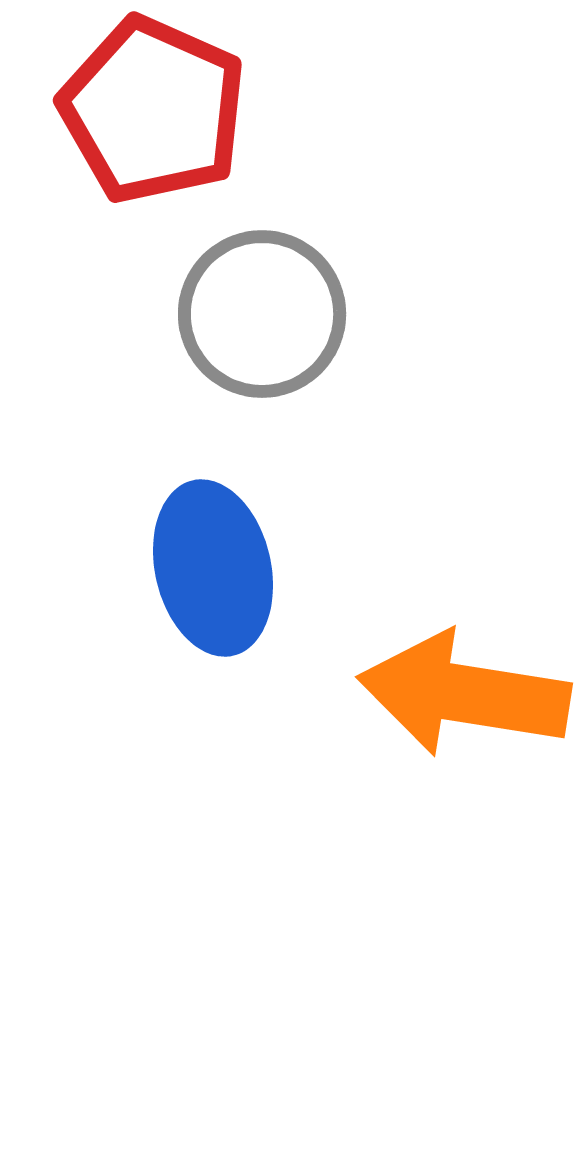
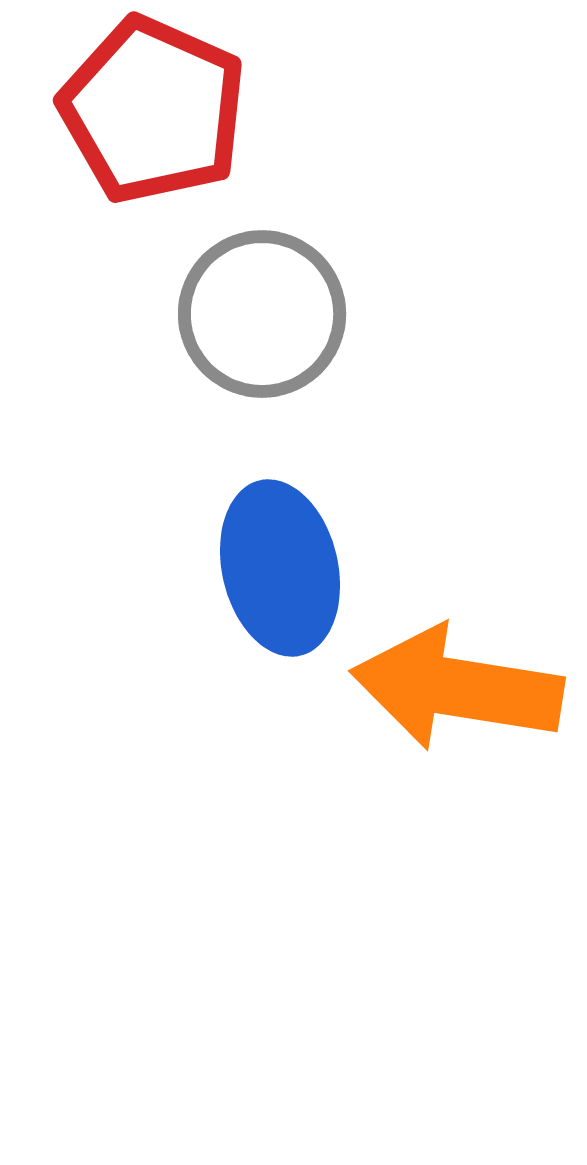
blue ellipse: moved 67 px right
orange arrow: moved 7 px left, 6 px up
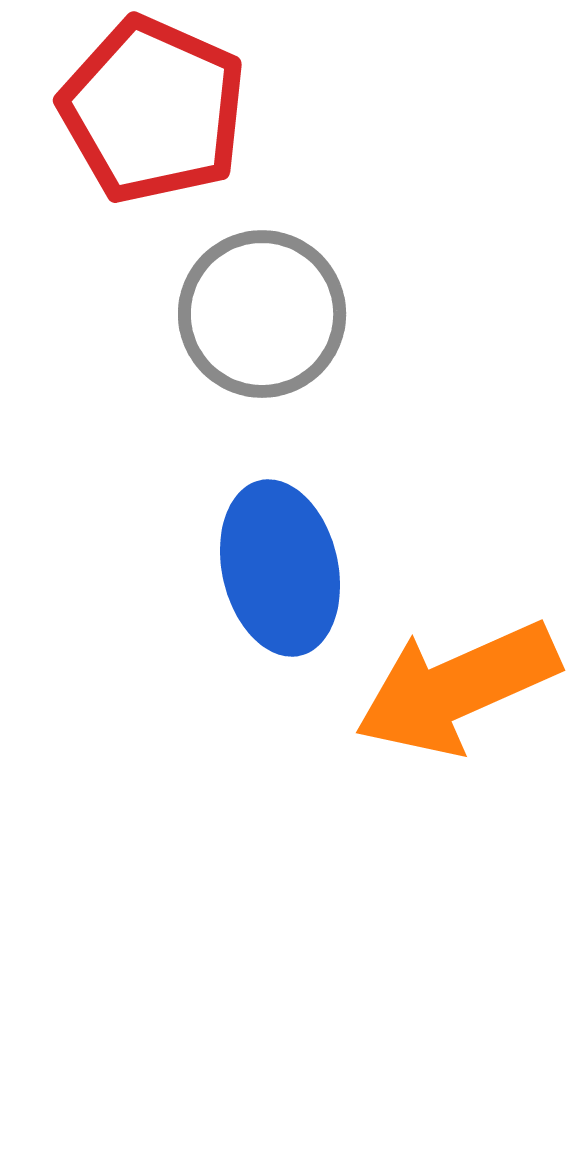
orange arrow: rotated 33 degrees counterclockwise
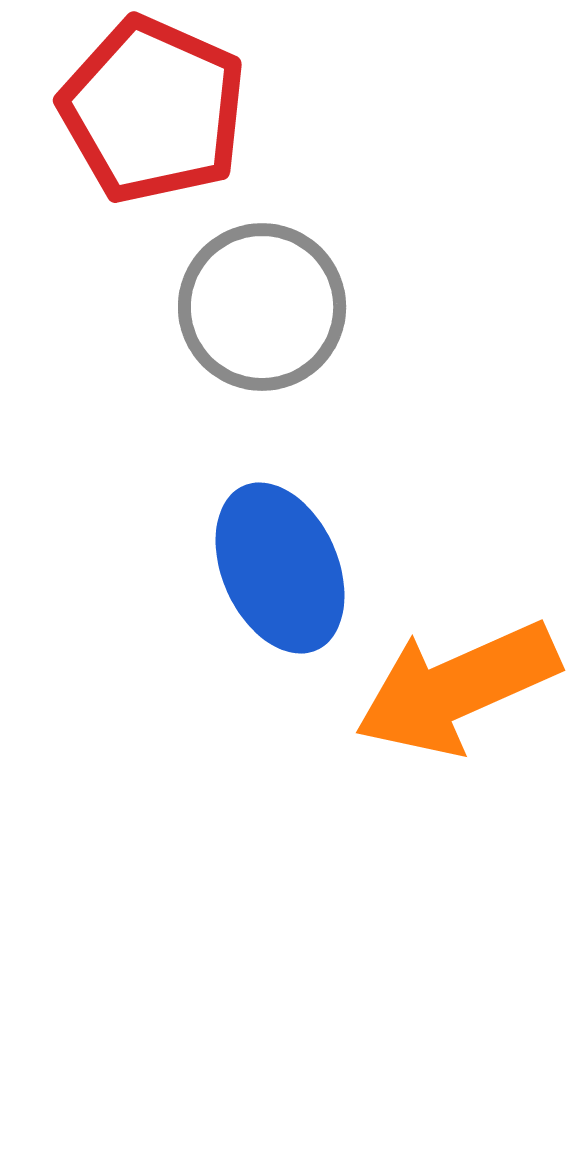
gray circle: moved 7 px up
blue ellipse: rotated 11 degrees counterclockwise
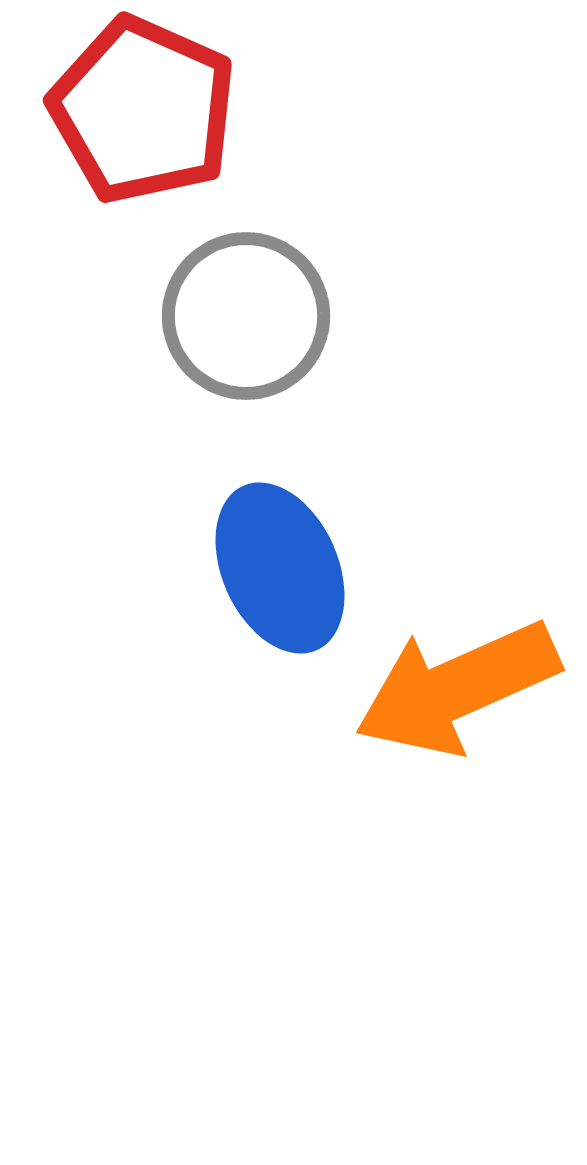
red pentagon: moved 10 px left
gray circle: moved 16 px left, 9 px down
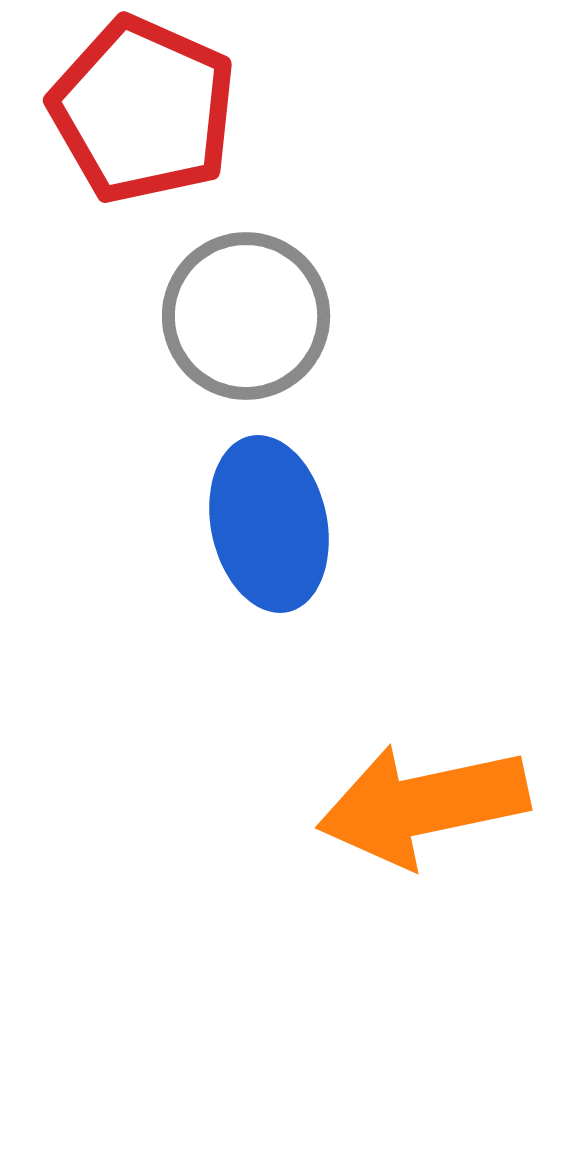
blue ellipse: moved 11 px left, 44 px up; rotated 12 degrees clockwise
orange arrow: moved 34 px left, 117 px down; rotated 12 degrees clockwise
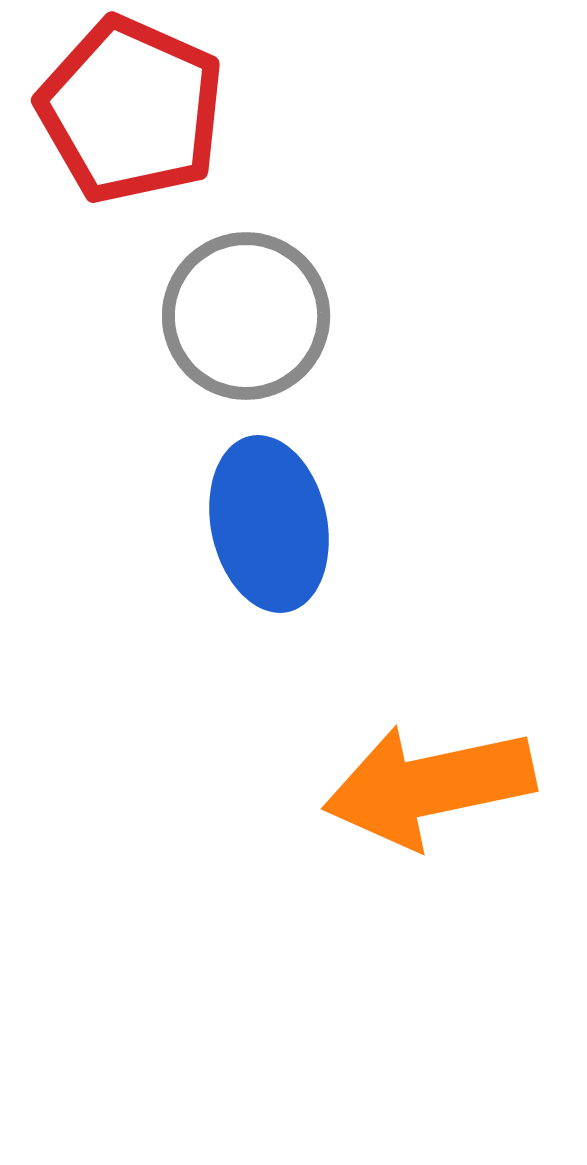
red pentagon: moved 12 px left
orange arrow: moved 6 px right, 19 px up
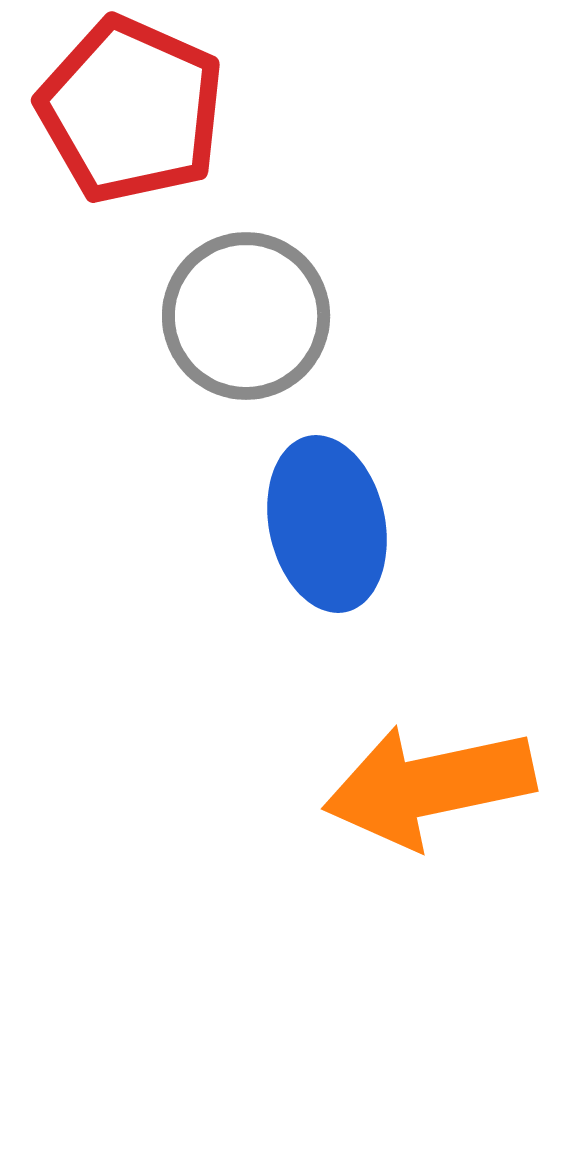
blue ellipse: moved 58 px right
